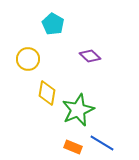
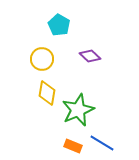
cyan pentagon: moved 6 px right, 1 px down
yellow circle: moved 14 px right
orange rectangle: moved 1 px up
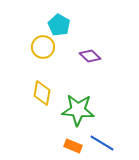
yellow circle: moved 1 px right, 12 px up
yellow diamond: moved 5 px left
green star: rotated 28 degrees clockwise
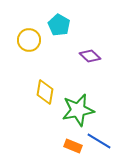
yellow circle: moved 14 px left, 7 px up
yellow diamond: moved 3 px right, 1 px up
green star: rotated 16 degrees counterclockwise
blue line: moved 3 px left, 2 px up
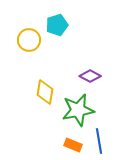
cyan pentagon: moved 2 px left; rotated 25 degrees clockwise
purple diamond: moved 20 px down; rotated 15 degrees counterclockwise
blue line: rotated 50 degrees clockwise
orange rectangle: moved 1 px up
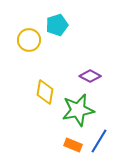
blue line: rotated 40 degrees clockwise
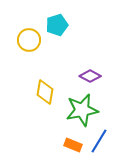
green star: moved 4 px right
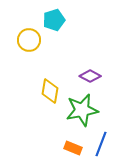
cyan pentagon: moved 3 px left, 5 px up
yellow diamond: moved 5 px right, 1 px up
blue line: moved 2 px right, 3 px down; rotated 10 degrees counterclockwise
orange rectangle: moved 3 px down
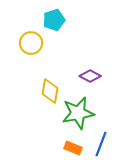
yellow circle: moved 2 px right, 3 px down
green star: moved 4 px left, 3 px down
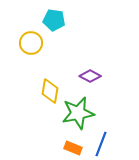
cyan pentagon: rotated 25 degrees clockwise
